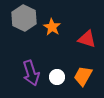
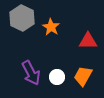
gray hexagon: moved 2 px left
orange star: moved 1 px left
red triangle: moved 1 px right, 2 px down; rotated 18 degrees counterclockwise
purple arrow: rotated 10 degrees counterclockwise
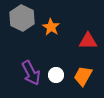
white circle: moved 1 px left, 2 px up
